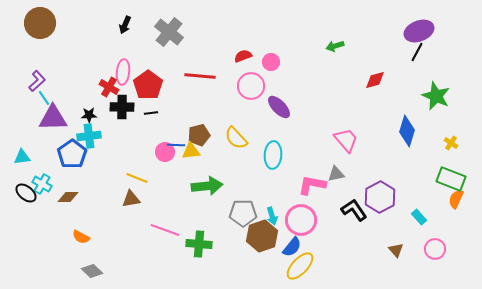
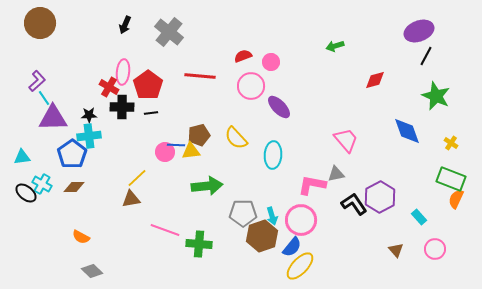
black line at (417, 52): moved 9 px right, 4 px down
blue diamond at (407, 131): rotated 36 degrees counterclockwise
yellow line at (137, 178): rotated 65 degrees counterclockwise
brown diamond at (68, 197): moved 6 px right, 10 px up
black L-shape at (354, 210): moved 6 px up
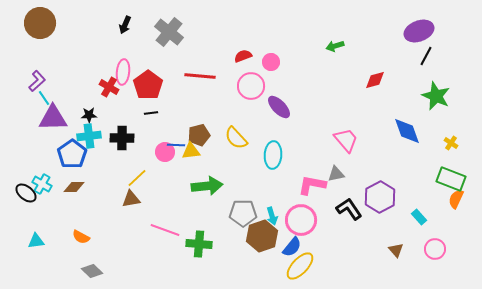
black cross at (122, 107): moved 31 px down
cyan triangle at (22, 157): moved 14 px right, 84 px down
black L-shape at (354, 204): moved 5 px left, 5 px down
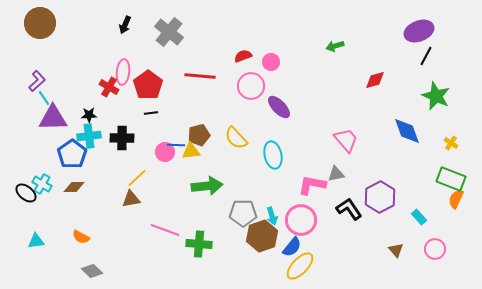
cyan ellipse at (273, 155): rotated 16 degrees counterclockwise
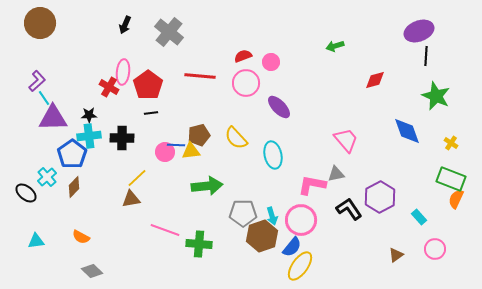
black line at (426, 56): rotated 24 degrees counterclockwise
pink circle at (251, 86): moved 5 px left, 3 px up
cyan cross at (42, 184): moved 5 px right, 7 px up; rotated 18 degrees clockwise
brown diamond at (74, 187): rotated 45 degrees counterclockwise
brown triangle at (396, 250): moved 5 px down; rotated 35 degrees clockwise
yellow ellipse at (300, 266): rotated 8 degrees counterclockwise
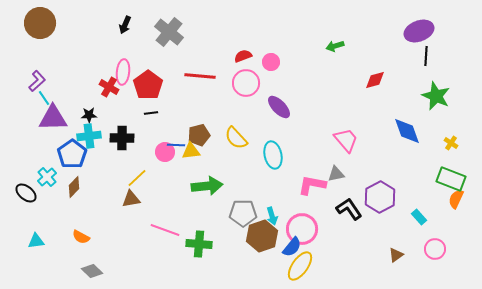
pink circle at (301, 220): moved 1 px right, 9 px down
